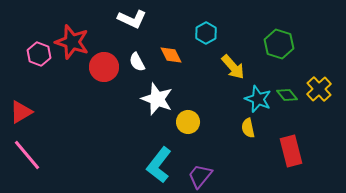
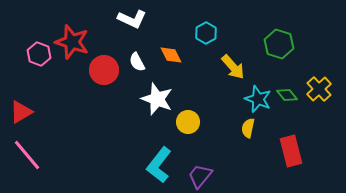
red circle: moved 3 px down
yellow semicircle: rotated 24 degrees clockwise
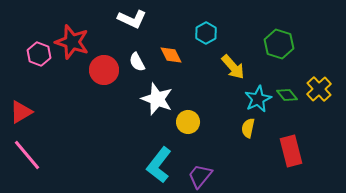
cyan star: rotated 24 degrees clockwise
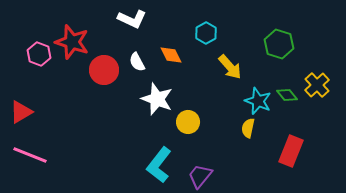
yellow arrow: moved 3 px left
yellow cross: moved 2 px left, 4 px up
cyan star: moved 2 px down; rotated 24 degrees counterclockwise
red rectangle: rotated 36 degrees clockwise
pink line: moved 3 px right; rotated 28 degrees counterclockwise
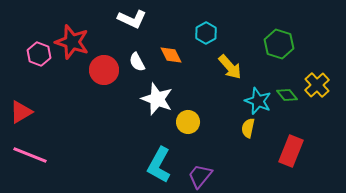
cyan L-shape: rotated 9 degrees counterclockwise
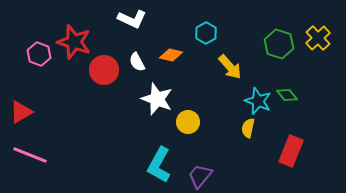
red star: moved 2 px right
orange diamond: rotated 50 degrees counterclockwise
yellow cross: moved 1 px right, 47 px up
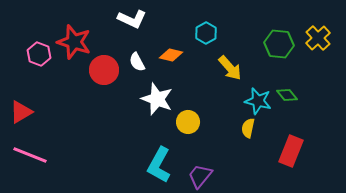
green hexagon: rotated 12 degrees counterclockwise
yellow arrow: moved 1 px down
cyan star: rotated 8 degrees counterclockwise
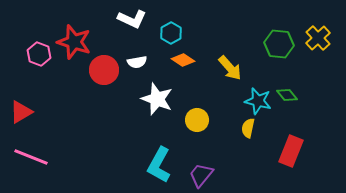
cyan hexagon: moved 35 px left
orange diamond: moved 12 px right, 5 px down; rotated 20 degrees clockwise
white semicircle: rotated 72 degrees counterclockwise
yellow circle: moved 9 px right, 2 px up
pink line: moved 1 px right, 2 px down
purple trapezoid: moved 1 px right, 1 px up
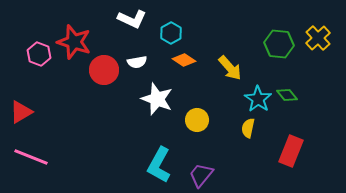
orange diamond: moved 1 px right
cyan star: moved 2 px up; rotated 20 degrees clockwise
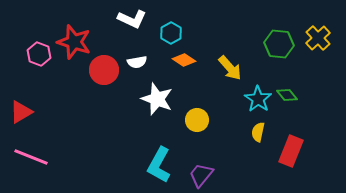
yellow semicircle: moved 10 px right, 4 px down
